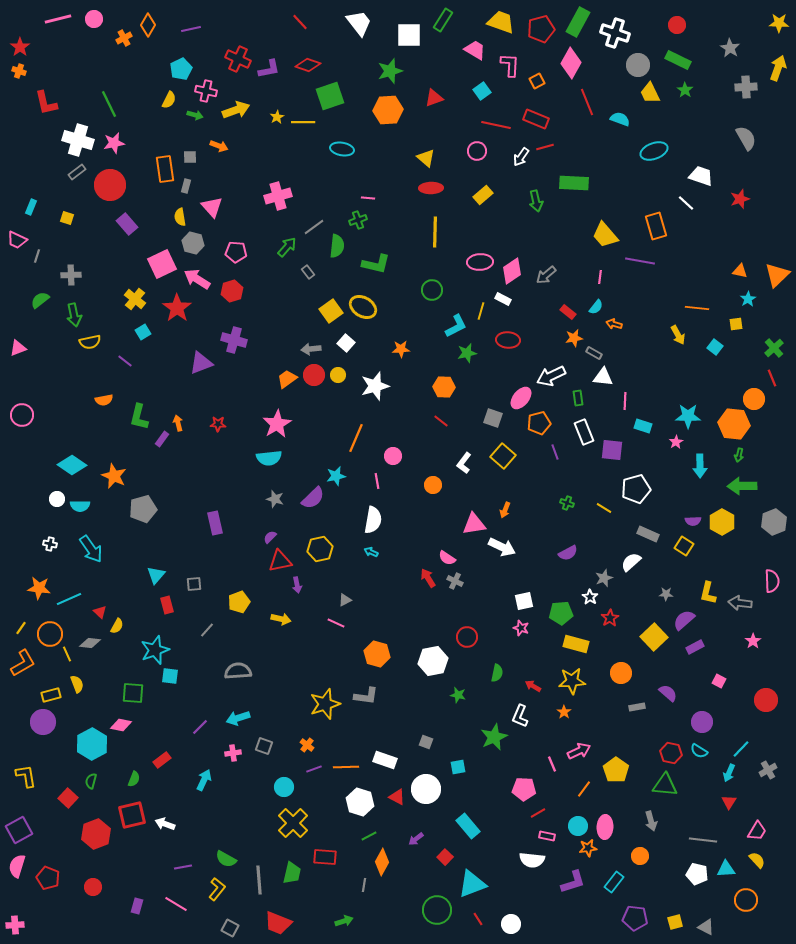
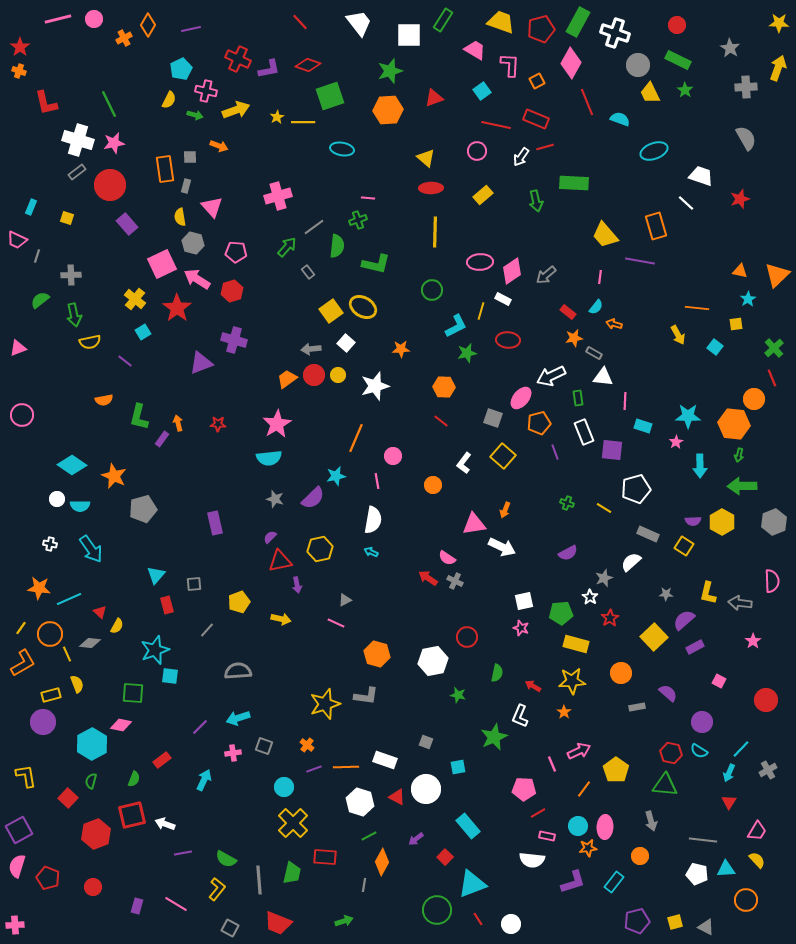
red arrow at (428, 578): rotated 24 degrees counterclockwise
purple line at (183, 867): moved 14 px up
purple pentagon at (635, 918): moved 2 px right, 3 px down; rotated 20 degrees counterclockwise
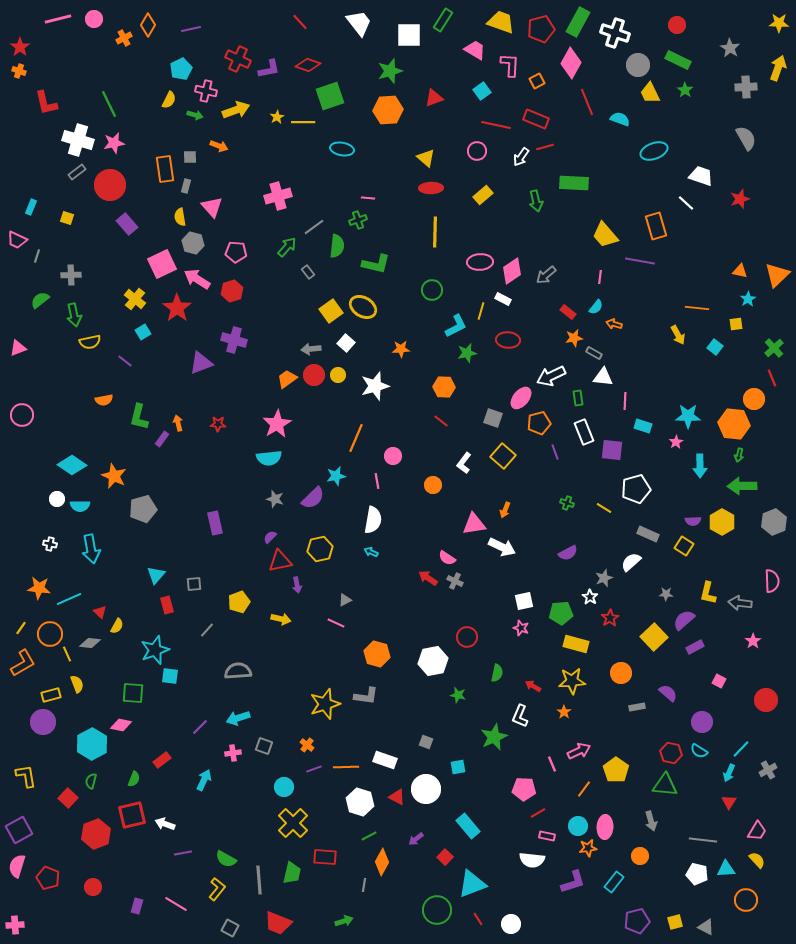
cyan arrow at (91, 549): rotated 24 degrees clockwise
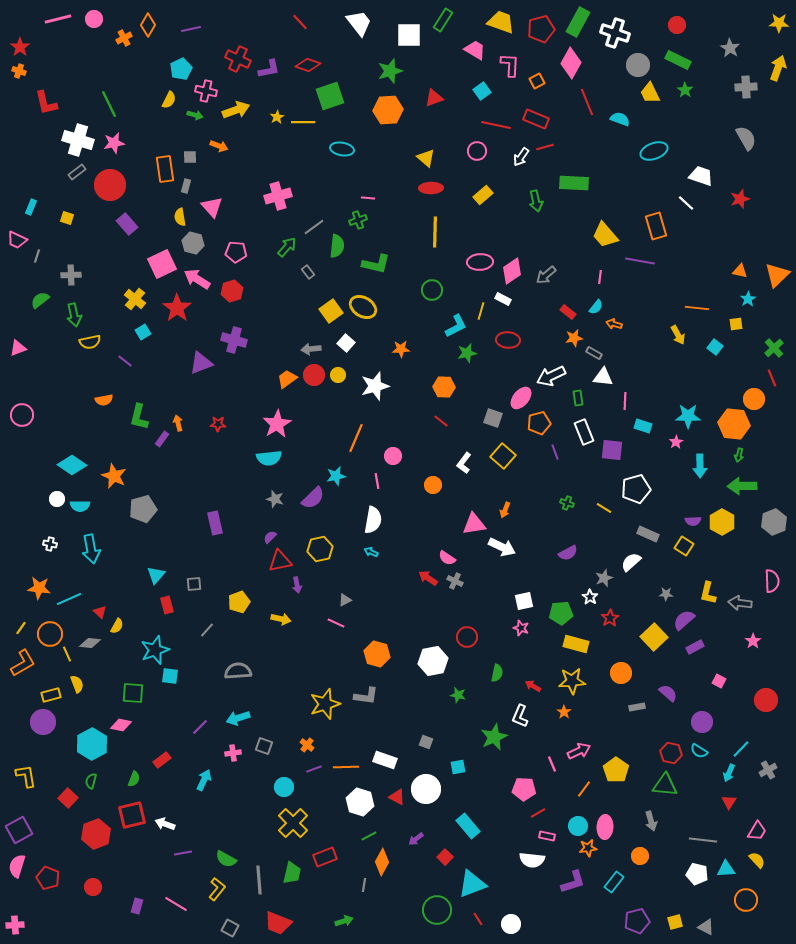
red rectangle at (325, 857): rotated 25 degrees counterclockwise
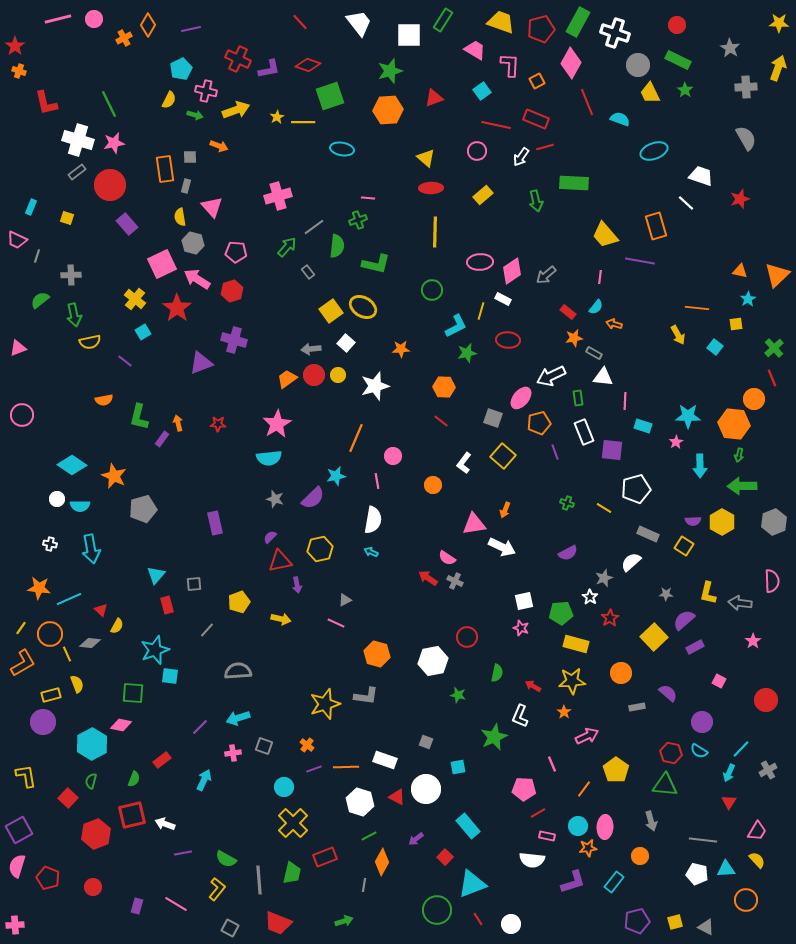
red star at (20, 47): moved 5 px left, 1 px up
red triangle at (100, 612): moved 1 px right, 2 px up
pink arrow at (579, 751): moved 8 px right, 15 px up
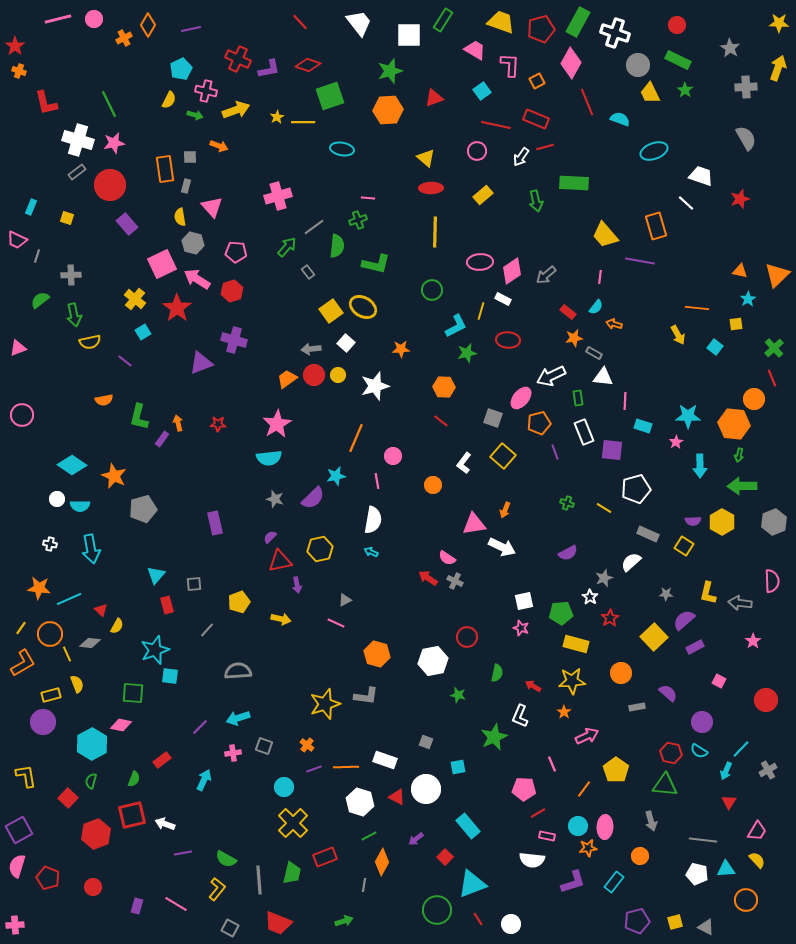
cyan arrow at (729, 773): moved 3 px left, 2 px up
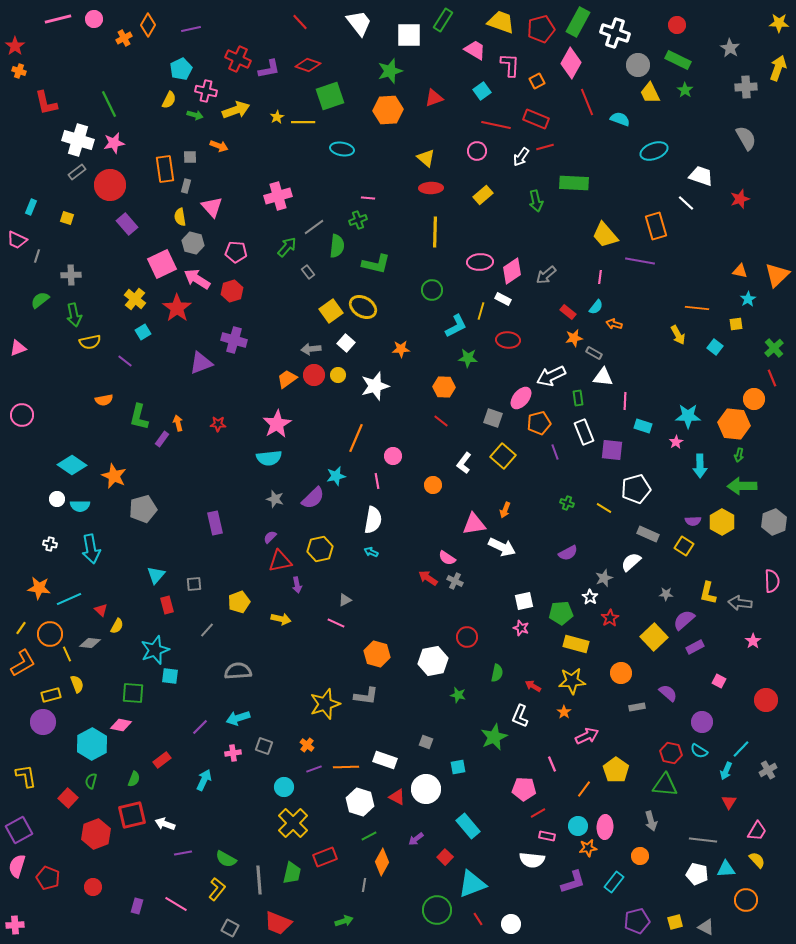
green star at (467, 353): moved 1 px right, 5 px down; rotated 18 degrees clockwise
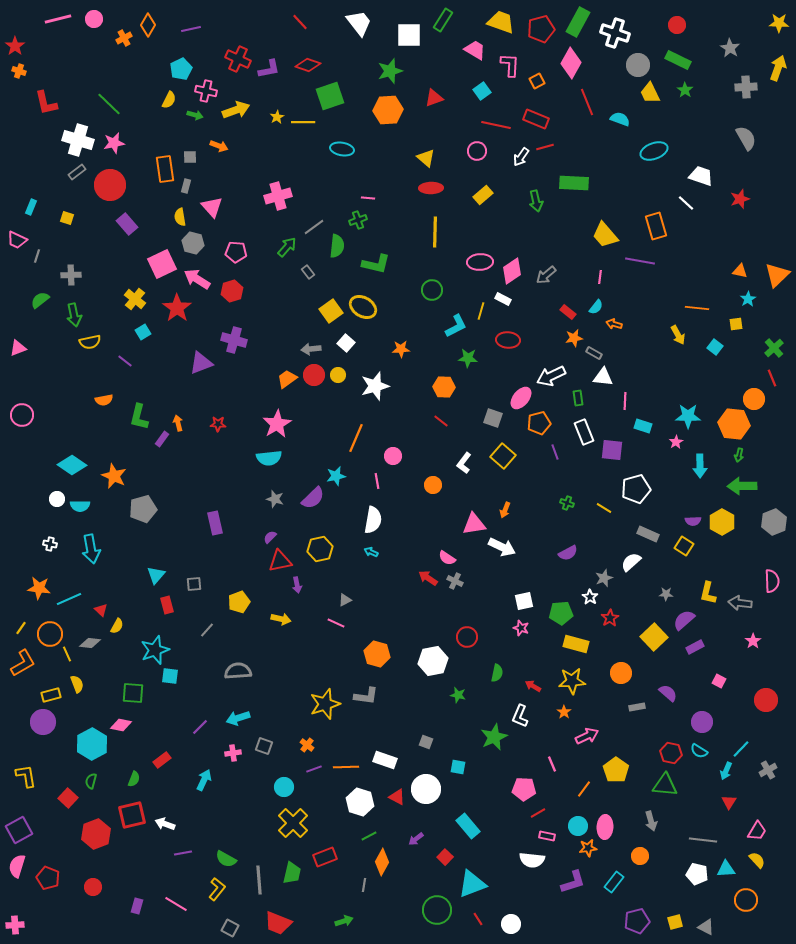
green line at (109, 104): rotated 20 degrees counterclockwise
cyan square at (458, 767): rotated 21 degrees clockwise
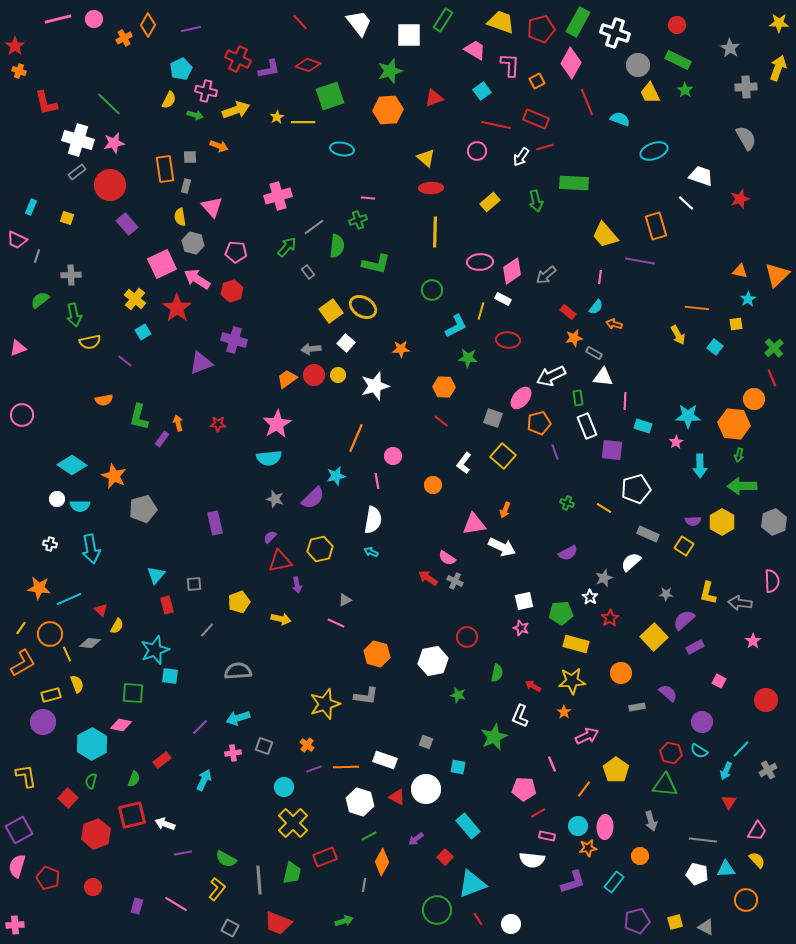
yellow rectangle at (483, 195): moved 7 px right, 7 px down
white rectangle at (584, 432): moved 3 px right, 6 px up
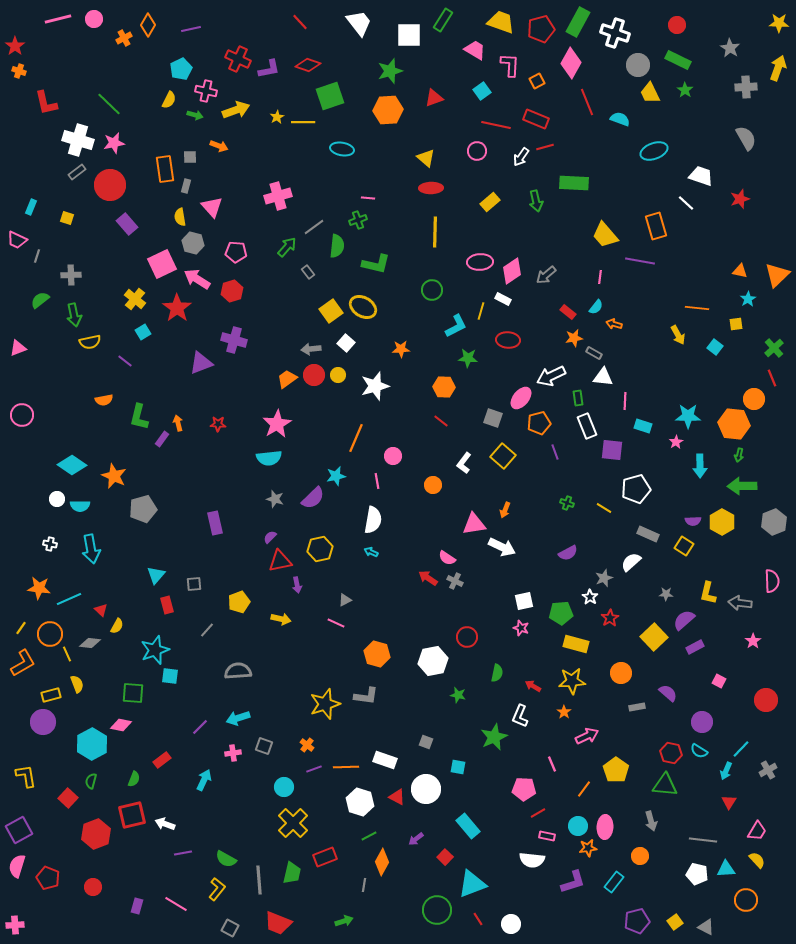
yellow square at (675, 922): rotated 21 degrees counterclockwise
